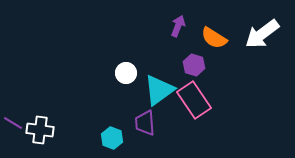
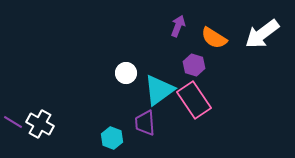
purple line: moved 1 px up
white cross: moved 6 px up; rotated 20 degrees clockwise
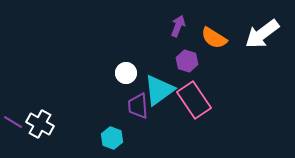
purple hexagon: moved 7 px left, 4 px up
purple trapezoid: moved 7 px left, 17 px up
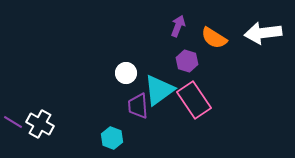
white arrow: moved 1 px right, 1 px up; rotated 30 degrees clockwise
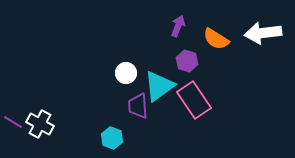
orange semicircle: moved 2 px right, 1 px down
cyan triangle: moved 4 px up
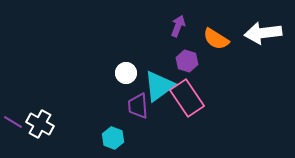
pink rectangle: moved 7 px left, 2 px up
cyan hexagon: moved 1 px right
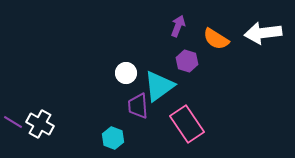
pink rectangle: moved 26 px down
